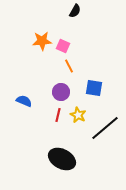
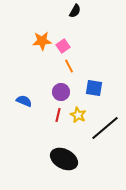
pink square: rotated 32 degrees clockwise
black ellipse: moved 2 px right
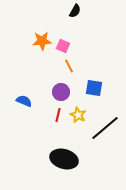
pink square: rotated 32 degrees counterclockwise
black ellipse: rotated 12 degrees counterclockwise
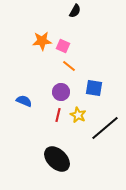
orange line: rotated 24 degrees counterclockwise
black ellipse: moved 7 px left; rotated 28 degrees clockwise
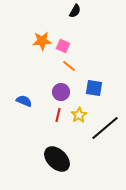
yellow star: moved 1 px right; rotated 14 degrees clockwise
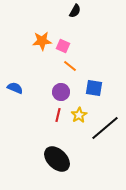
orange line: moved 1 px right
blue semicircle: moved 9 px left, 13 px up
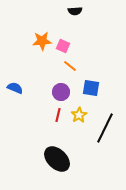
black semicircle: rotated 56 degrees clockwise
blue square: moved 3 px left
black line: rotated 24 degrees counterclockwise
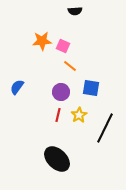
blue semicircle: moved 2 px right, 1 px up; rotated 77 degrees counterclockwise
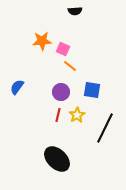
pink square: moved 3 px down
blue square: moved 1 px right, 2 px down
yellow star: moved 2 px left
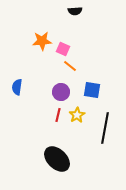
blue semicircle: rotated 28 degrees counterclockwise
black line: rotated 16 degrees counterclockwise
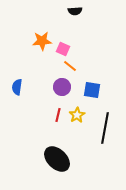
purple circle: moved 1 px right, 5 px up
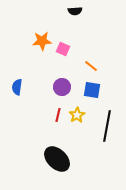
orange line: moved 21 px right
black line: moved 2 px right, 2 px up
